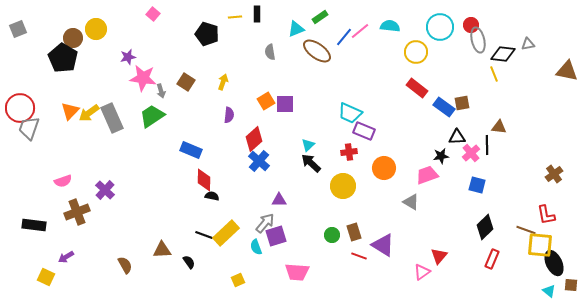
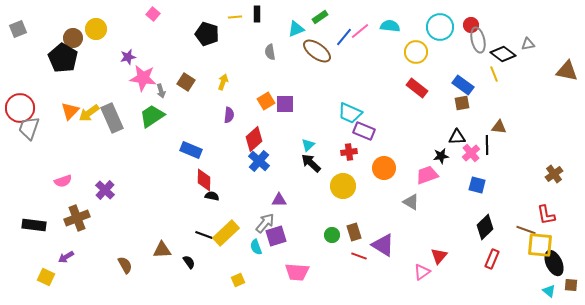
black diamond at (503, 54): rotated 30 degrees clockwise
blue rectangle at (444, 107): moved 19 px right, 22 px up
brown cross at (77, 212): moved 6 px down
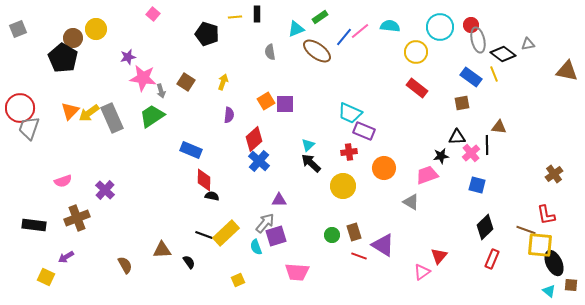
blue rectangle at (463, 85): moved 8 px right, 8 px up
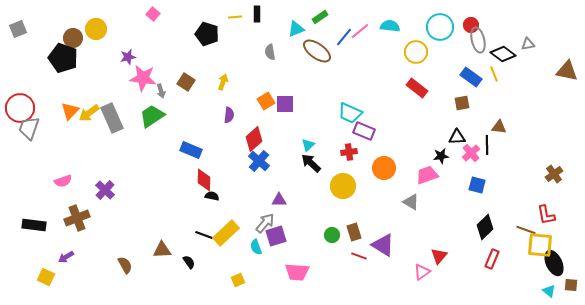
black pentagon at (63, 58): rotated 12 degrees counterclockwise
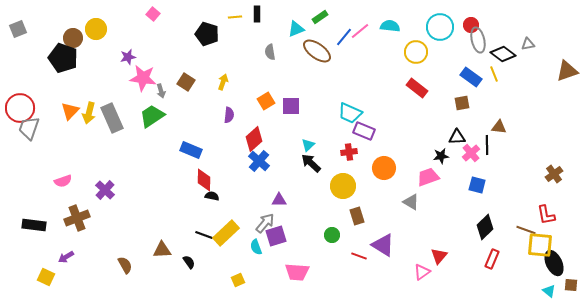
brown triangle at (567, 71): rotated 30 degrees counterclockwise
purple square at (285, 104): moved 6 px right, 2 px down
yellow arrow at (89, 113): rotated 40 degrees counterclockwise
pink trapezoid at (427, 175): moved 1 px right, 2 px down
brown rectangle at (354, 232): moved 3 px right, 16 px up
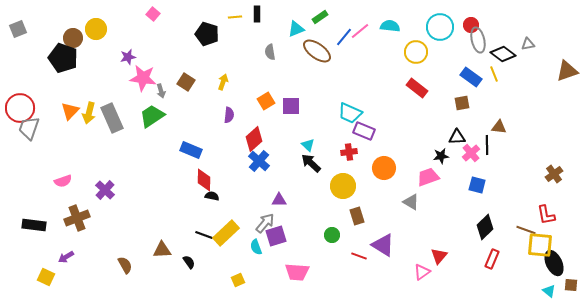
cyan triangle at (308, 145): rotated 32 degrees counterclockwise
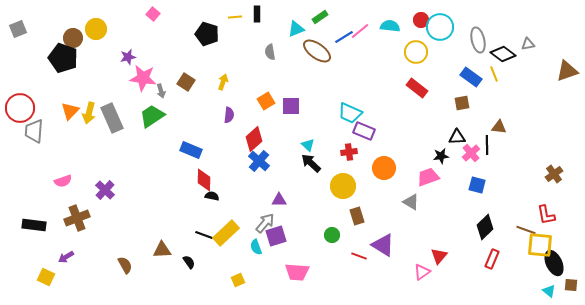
red circle at (471, 25): moved 50 px left, 5 px up
blue line at (344, 37): rotated 18 degrees clockwise
gray trapezoid at (29, 128): moved 5 px right, 3 px down; rotated 15 degrees counterclockwise
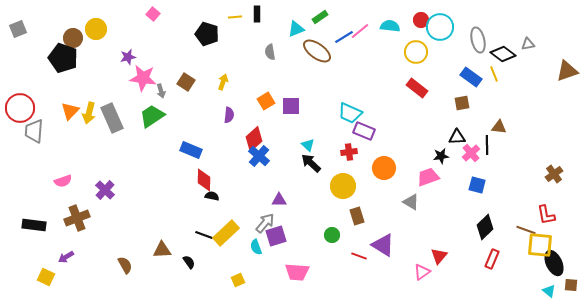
blue cross at (259, 161): moved 5 px up
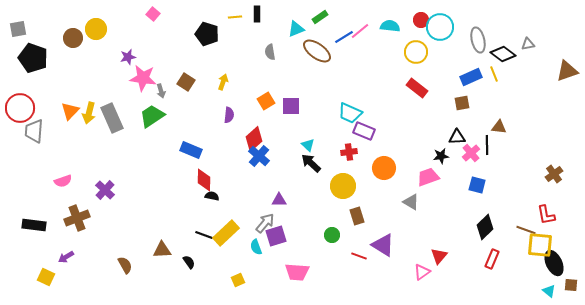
gray square at (18, 29): rotated 12 degrees clockwise
black pentagon at (63, 58): moved 30 px left
blue rectangle at (471, 77): rotated 60 degrees counterclockwise
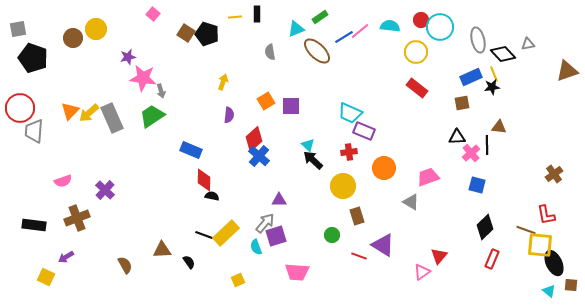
brown ellipse at (317, 51): rotated 8 degrees clockwise
black diamond at (503, 54): rotated 10 degrees clockwise
brown square at (186, 82): moved 49 px up
yellow arrow at (89, 113): rotated 35 degrees clockwise
black star at (441, 156): moved 51 px right, 69 px up
black arrow at (311, 163): moved 2 px right, 3 px up
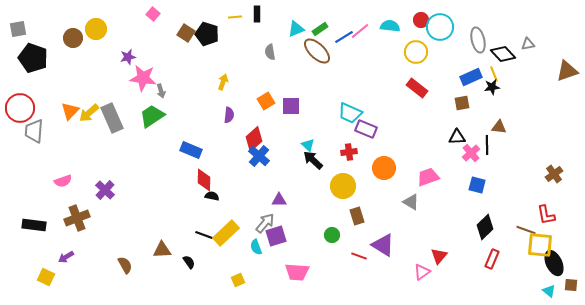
green rectangle at (320, 17): moved 12 px down
purple rectangle at (364, 131): moved 2 px right, 2 px up
